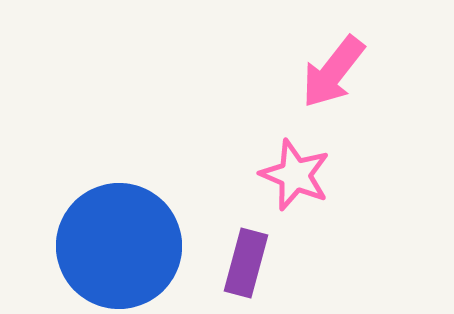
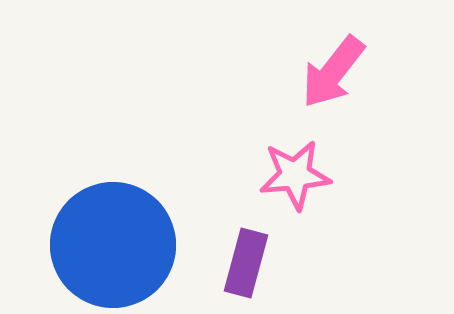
pink star: rotated 28 degrees counterclockwise
blue circle: moved 6 px left, 1 px up
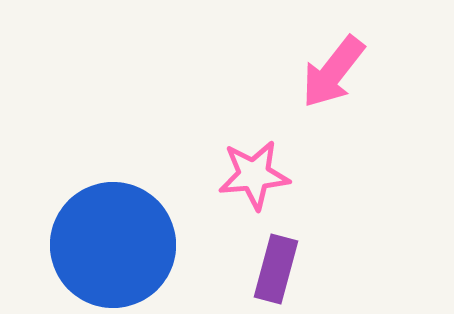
pink star: moved 41 px left
purple rectangle: moved 30 px right, 6 px down
